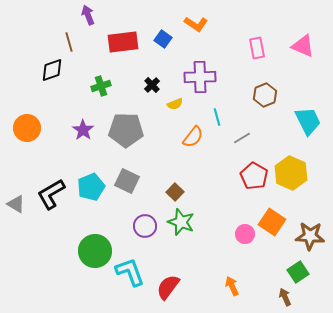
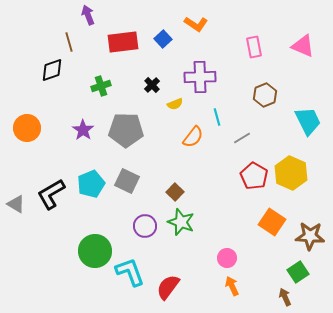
blue square: rotated 12 degrees clockwise
pink rectangle: moved 3 px left, 1 px up
cyan pentagon: moved 3 px up
pink circle: moved 18 px left, 24 px down
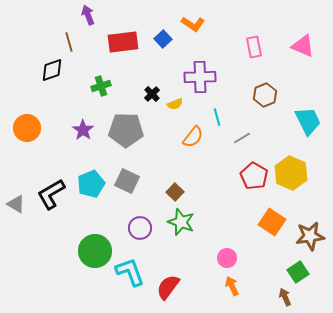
orange L-shape: moved 3 px left
black cross: moved 9 px down
purple circle: moved 5 px left, 2 px down
brown star: rotated 12 degrees counterclockwise
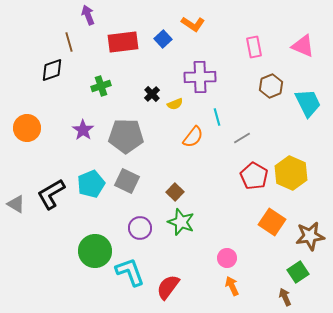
brown hexagon: moved 6 px right, 9 px up
cyan trapezoid: moved 18 px up
gray pentagon: moved 6 px down
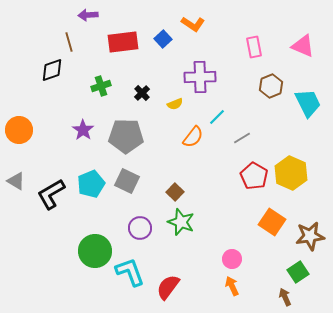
purple arrow: rotated 72 degrees counterclockwise
black cross: moved 10 px left, 1 px up
cyan line: rotated 60 degrees clockwise
orange circle: moved 8 px left, 2 px down
gray triangle: moved 23 px up
pink circle: moved 5 px right, 1 px down
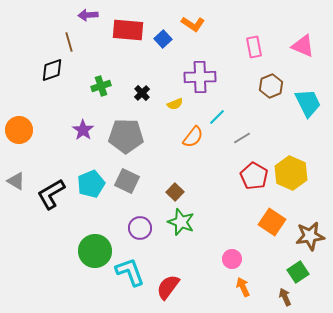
red rectangle: moved 5 px right, 12 px up; rotated 12 degrees clockwise
orange arrow: moved 11 px right, 1 px down
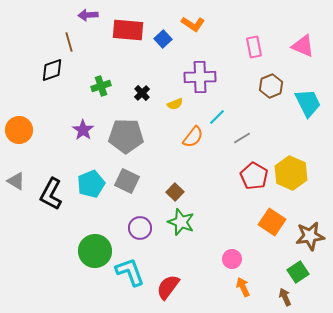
black L-shape: rotated 32 degrees counterclockwise
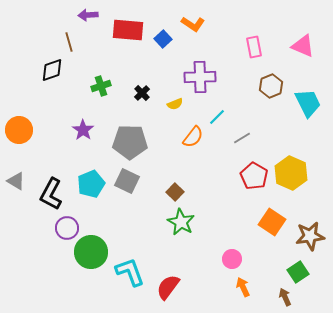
gray pentagon: moved 4 px right, 6 px down
green star: rotated 8 degrees clockwise
purple circle: moved 73 px left
green circle: moved 4 px left, 1 px down
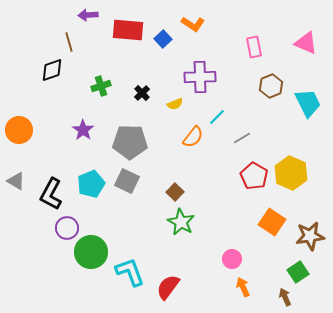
pink triangle: moved 3 px right, 3 px up
